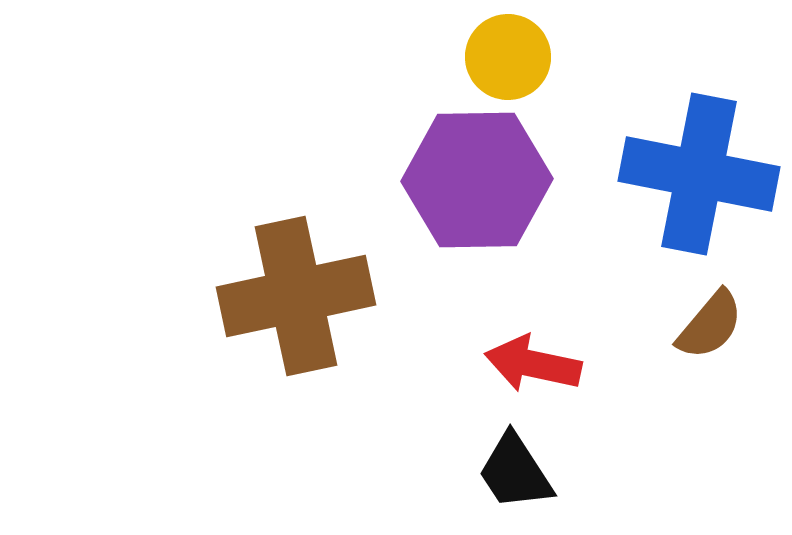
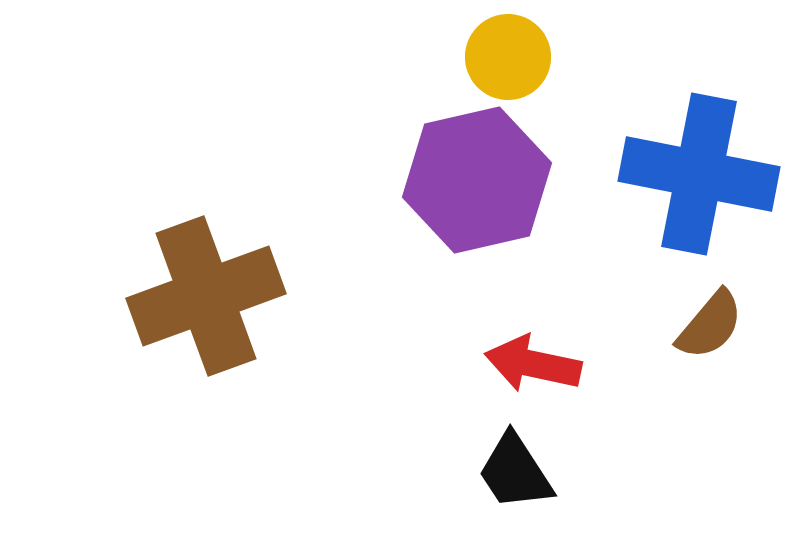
purple hexagon: rotated 12 degrees counterclockwise
brown cross: moved 90 px left; rotated 8 degrees counterclockwise
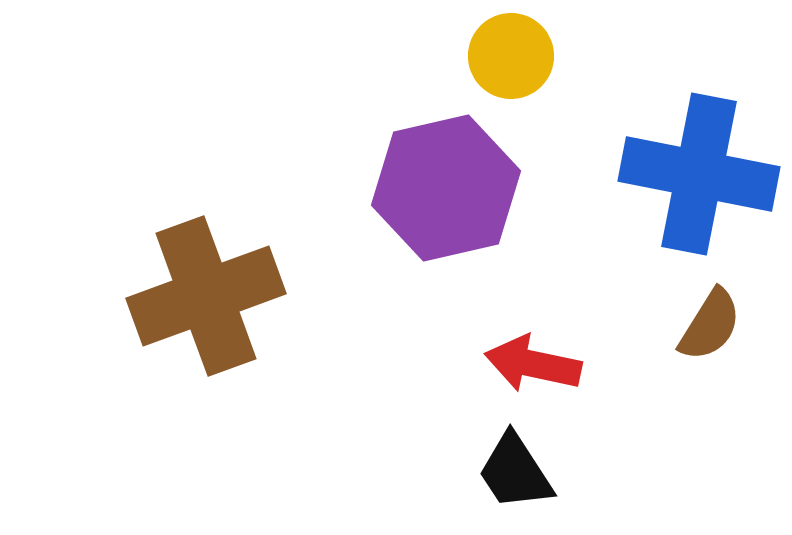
yellow circle: moved 3 px right, 1 px up
purple hexagon: moved 31 px left, 8 px down
brown semicircle: rotated 8 degrees counterclockwise
